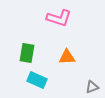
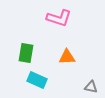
green rectangle: moved 1 px left
gray triangle: moved 1 px left; rotated 32 degrees clockwise
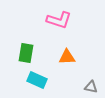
pink L-shape: moved 2 px down
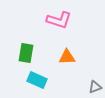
gray triangle: moved 4 px right; rotated 32 degrees counterclockwise
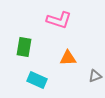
green rectangle: moved 2 px left, 6 px up
orange triangle: moved 1 px right, 1 px down
gray triangle: moved 11 px up
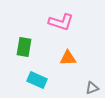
pink L-shape: moved 2 px right, 2 px down
gray triangle: moved 3 px left, 12 px down
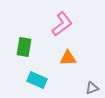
pink L-shape: moved 1 px right, 2 px down; rotated 55 degrees counterclockwise
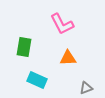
pink L-shape: rotated 100 degrees clockwise
gray triangle: moved 6 px left
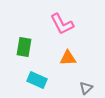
gray triangle: rotated 24 degrees counterclockwise
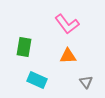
pink L-shape: moved 5 px right; rotated 10 degrees counterclockwise
orange triangle: moved 2 px up
gray triangle: moved 6 px up; rotated 24 degrees counterclockwise
